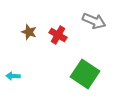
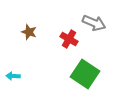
gray arrow: moved 2 px down
red cross: moved 11 px right, 4 px down
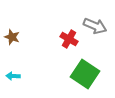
gray arrow: moved 1 px right, 3 px down
brown star: moved 17 px left, 5 px down
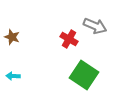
green square: moved 1 px left, 1 px down
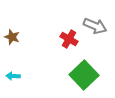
green square: rotated 12 degrees clockwise
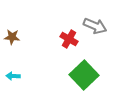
brown star: rotated 14 degrees counterclockwise
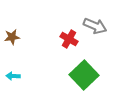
brown star: rotated 14 degrees counterclockwise
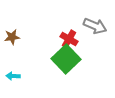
green square: moved 18 px left, 16 px up
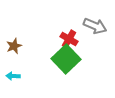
brown star: moved 2 px right, 9 px down; rotated 14 degrees counterclockwise
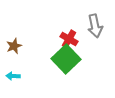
gray arrow: rotated 55 degrees clockwise
